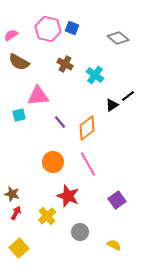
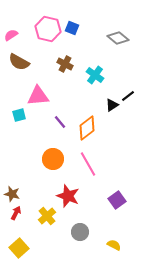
orange circle: moved 3 px up
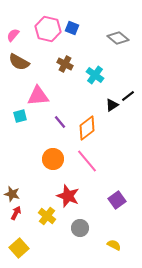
pink semicircle: moved 2 px right; rotated 16 degrees counterclockwise
cyan square: moved 1 px right, 1 px down
pink line: moved 1 px left, 3 px up; rotated 10 degrees counterclockwise
yellow cross: rotated 12 degrees counterclockwise
gray circle: moved 4 px up
